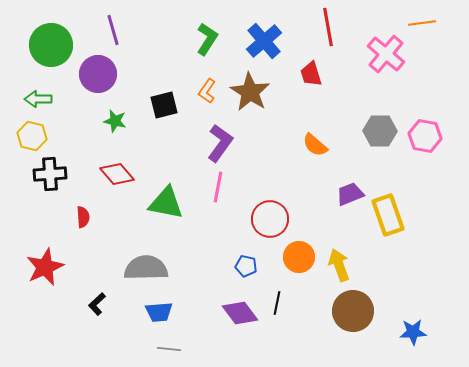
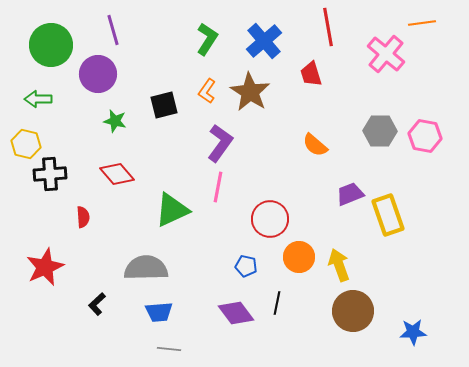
yellow hexagon: moved 6 px left, 8 px down
green triangle: moved 6 px right, 7 px down; rotated 36 degrees counterclockwise
purple diamond: moved 4 px left
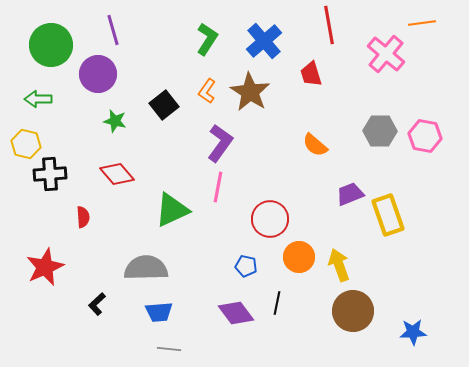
red line: moved 1 px right, 2 px up
black square: rotated 24 degrees counterclockwise
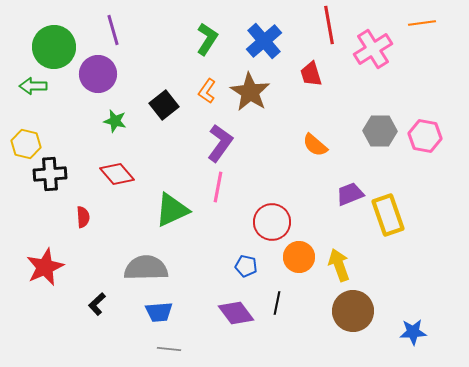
green circle: moved 3 px right, 2 px down
pink cross: moved 13 px left, 5 px up; rotated 18 degrees clockwise
green arrow: moved 5 px left, 13 px up
red circle: moved 2 px right, 3 px down
